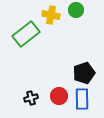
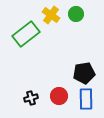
green circle: moved 4 px down
yellow cross: rotated 24 degrees clockwise
black pentagon: rotated 10 degrees clockwise
blue rectangle: moved 4 px right
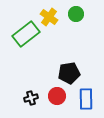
yellow cross: moved 2 px left, 2 px down
black pentagon: moved 15 px left
red circle: moved 2 px left
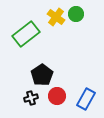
yellow cross: moved 7 px right
black pentagon: moved 27 px left, 2 px down; rotated 25 degrees counterclockwise
blue rectangle: rotated 30 degrees clockwise
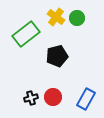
green circle: moved 1 px right, 4 px down
black pentagon: moved 15 px right, 19 px up; rotated 20 degrees clockwise
red circle: moved 4 px left, 1 px down
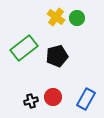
green rectangle: moved 2 px left, 14 px down
black cross: moved 3 px down
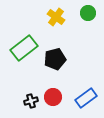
green circle: moved 11 px right, 5 px up
black pentagon: moved 2 px left, 3 px down
blue rectangle: moved 1 px up; rotated 25 degrees clockwise
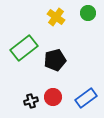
black pentagon: moved 1 px down
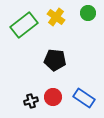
green rectangle: moved 23 px up
black pentagon: rotated 20 degrees clockwise
blue rectangle: moved 2 px left; rotated 70 degrees clockwise
